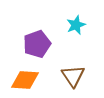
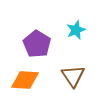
cyan star: moved 5 px down
purple pentagon: rotated 20 degrees counterclockwise
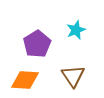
purple pentagon: rotated 8 degrees clockwise
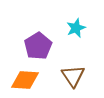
cyan star: moved 2 px up
purple pentagon: moved 1 px right, 2 px down
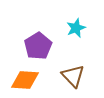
brown triangle: rotated 10 degrees counterclockwise
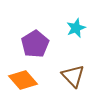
purple pentagon: moved 3 px left, 2 px up
orange diamond: moved 2 px left; rotated 44 degrees clockwise
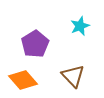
cyan star: moved 4 px right, 2 px up
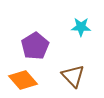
cyan star: moved 1 px right, 1 px down; rotated 24 degrees clockwise
purple pentagon: moved 2 px down
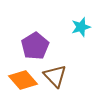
cyan star: rotated 18 degrees counterclockwise
brown triangle: moved 18 px left
